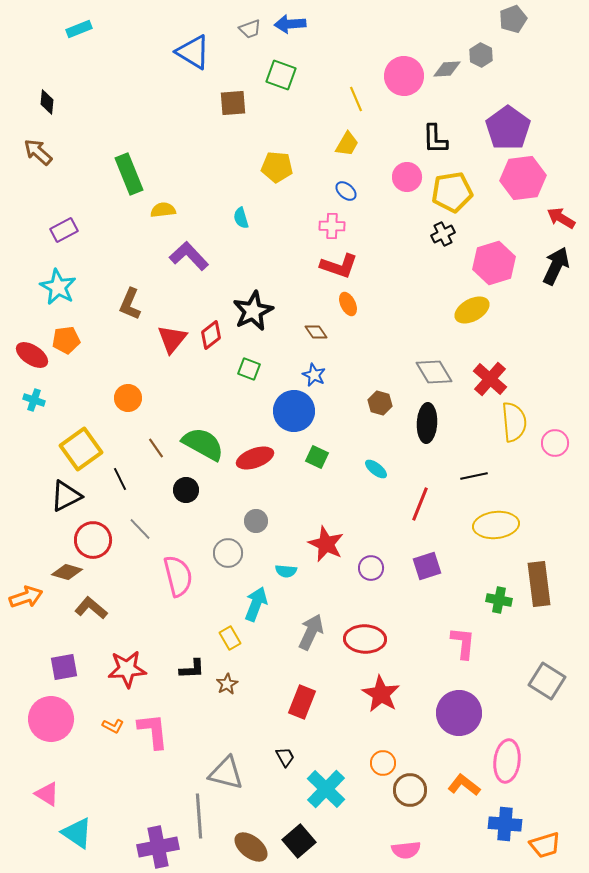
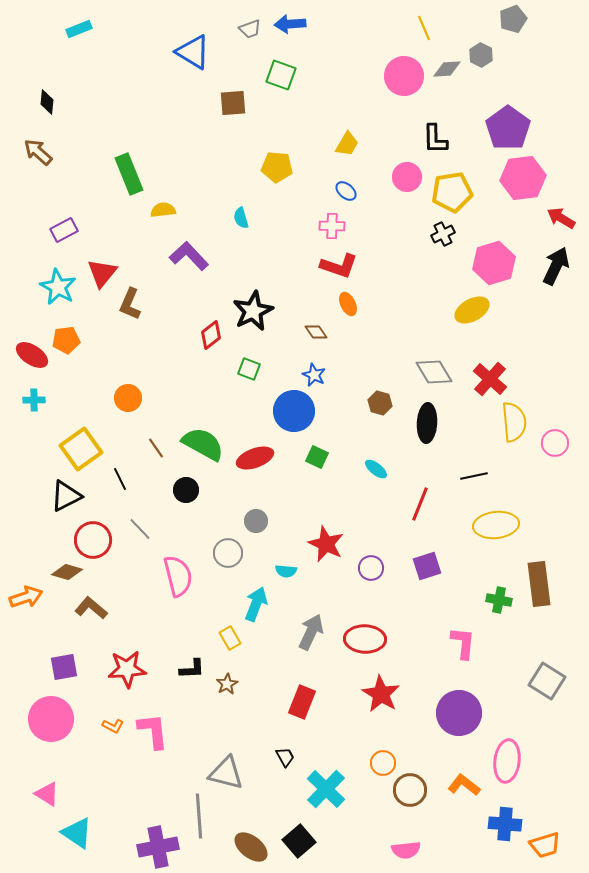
yellow line at (356, 99): moved 68 px right, 71 px up
red triangle at (172, 339): moved 70 px left, 66 px up
cyan cross at (34, 400): rotated 20 degrees counterclockwise
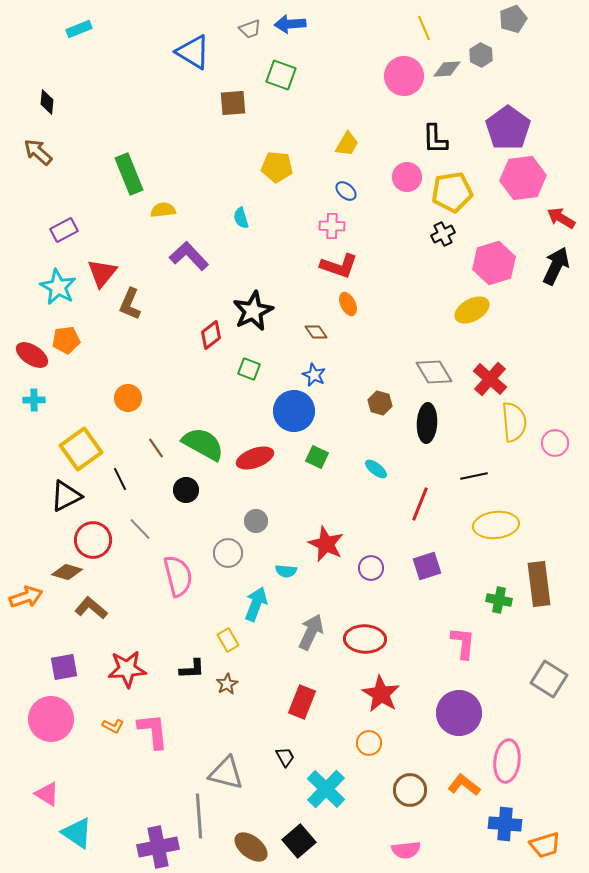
yellow rectangle at (230, 638): moved 2 px left, 2 px down
gray square at (547, 681): moved 2 px right, 2 px up
orange circle at (383, 763): moved 14 px left, 20 px up
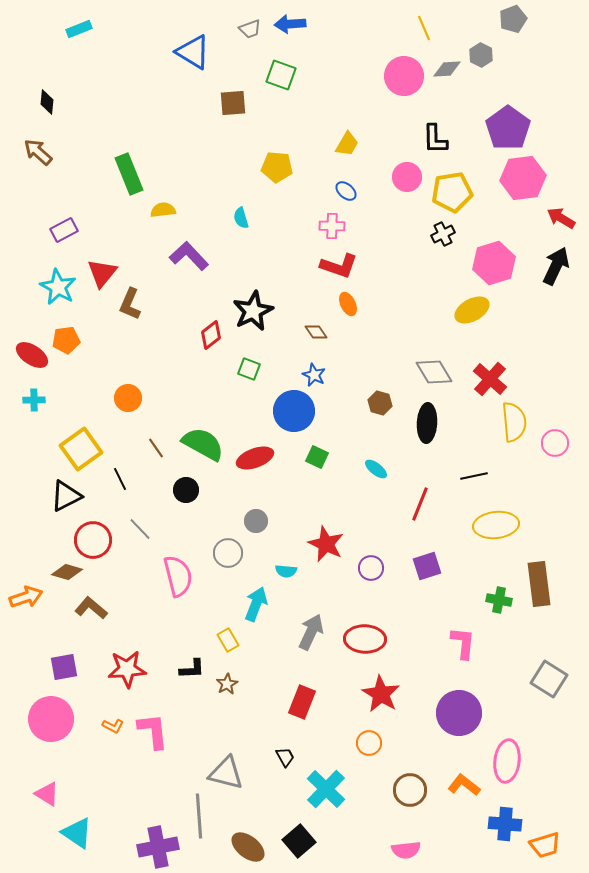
brown ellipse at (251, 847): moved 3 px left
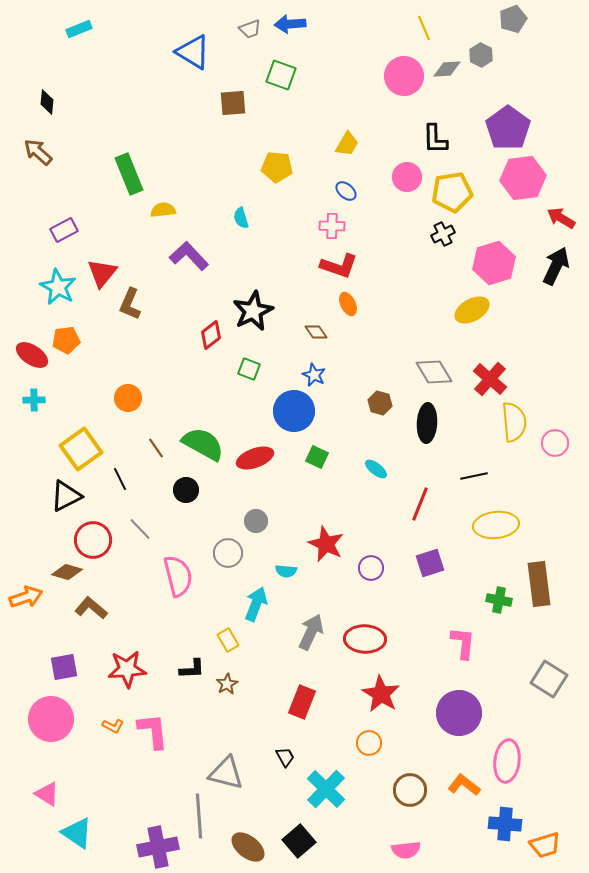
purple square at (427, 566): moved 3 px right, 3 px up
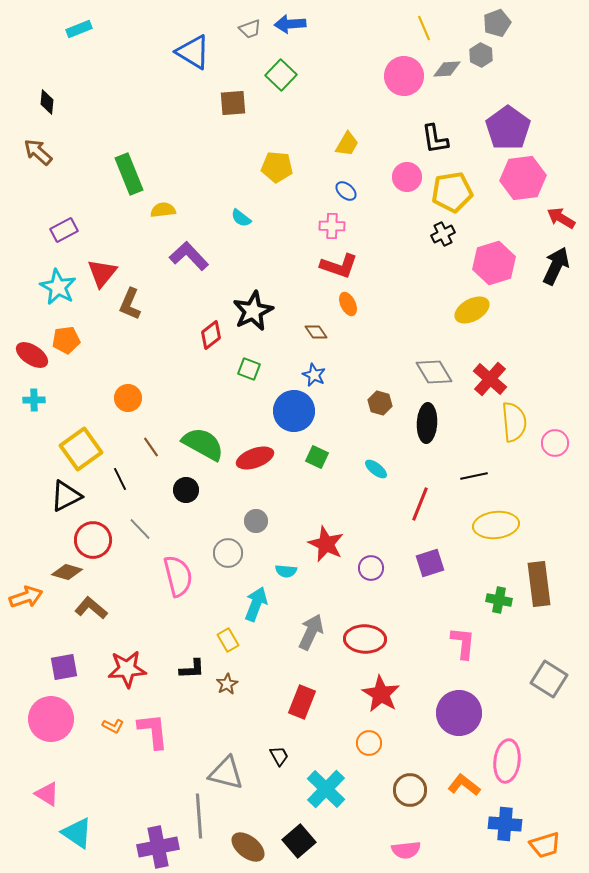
gray pentagon at (513, 19): moved 16 px left, 4 px down
green square at (281, 75): rotated 24 degrees clockwise
black L-shape at (435, 139): rotated 8 degrees counterclockwise
cyan semicircle at (241, 218): rotated 35 degrees counterclockwise
brown line at (156, 448): moved 5 px left, 1 px up
black trapezoid at (285, 757): moved 6 px left, 1 px up
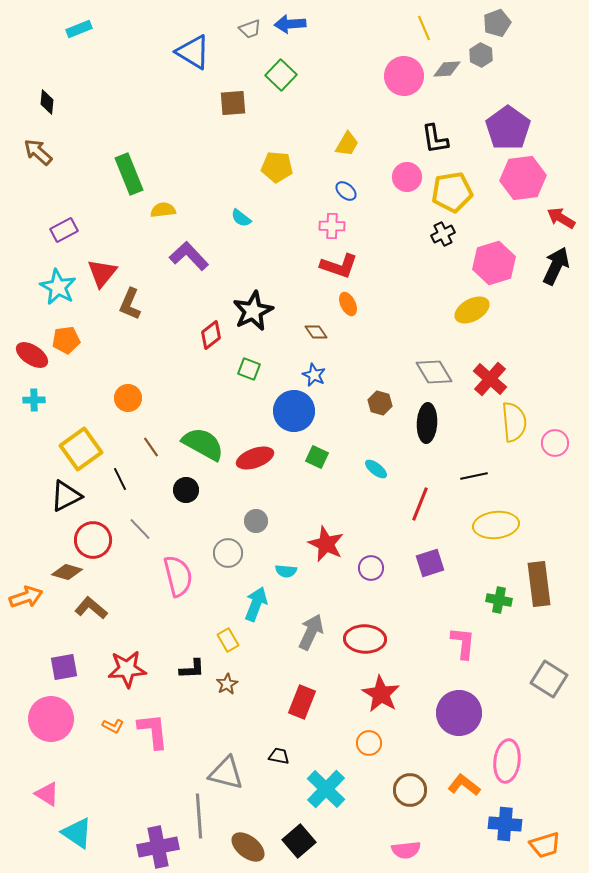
black trapezoid at (279, 756): rotated 50 degrees counterclockwise
